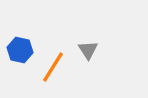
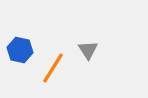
orange line: moved 1 px down
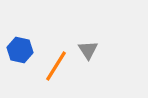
orange line: moved 3 px right, 2 px up
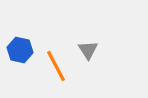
orange line: rotated 60 degrees counterclockwise
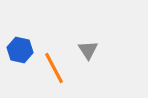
orange line: moved 2 px left, 2 px down
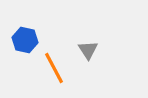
blue hexagon: moved 5 px right, 10 px up
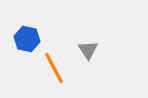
blue hexagon: moved 2 px right, 1 px up
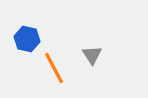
gray triangle: moved 4 px right, 5 px down
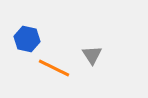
orange line: rotated 36 degrees counterclockwise
